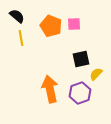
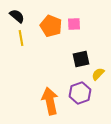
yellow semicircle: moved 2 px right
orange arrow: moved 12 px down
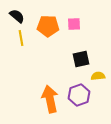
orange pentagon: moved 3 px left; rotated 20 degrees counterclockwise
yellow semicircle: moved 2 px down; rotated 40 degrees clockwise
purple hexagon: moved 1 px left, 2 px down
orange arrow: moved 2 px up
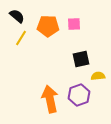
yellow line: rotated 42 degrees clockwise
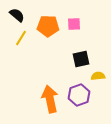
black semicircle: moved 1 px up
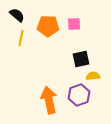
yellow line: rotated 21 degrees counterclockwise
yellow semicircle: moved 5 px left
orange arrow: moved 1 px left, 1 px down
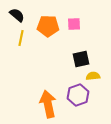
purple hexagon: moved 1 px left
orange arrow: moved 1 px left, 4 px down
